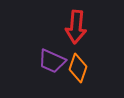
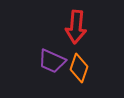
orange diamond: moved 1 px right
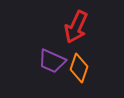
red arrow: rotated 20 degrees clockwise
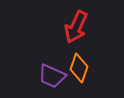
purple trapezoid: moved 15 px down
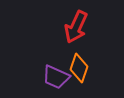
purple trapezoid: moved 4 px right, 1 px down
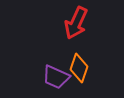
red arrow: moved 4 px up
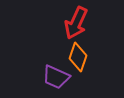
orange diamond: moved 1 px left, 11 px up
